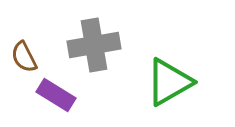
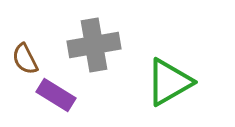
brown semicircle: moved 1 px right, 2 px down
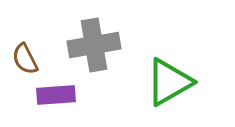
purple rectangle: rotated 36 degrees counterclockwise
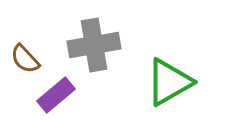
brown semicircle: rotated 16 degrees counterclockwise
purple rectangle: rotated 36 degrees counterclockwise
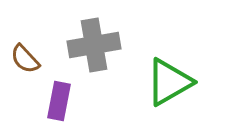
purple rectangle: moved 3 px right, 6 px down; rotated 39 degrees counterclockwise
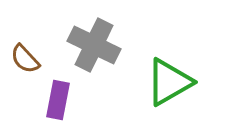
gray cross: rotated 36 degrees clockwise
purple rectangle: moved 1 px left, 1 px up
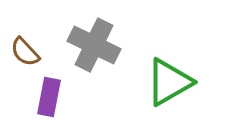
brown semicircle: moved 7 px up
purple rectangle: moved 9 px left, 3 px up
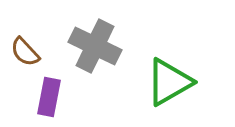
gray cross: moved 1 px right, 1 px down
